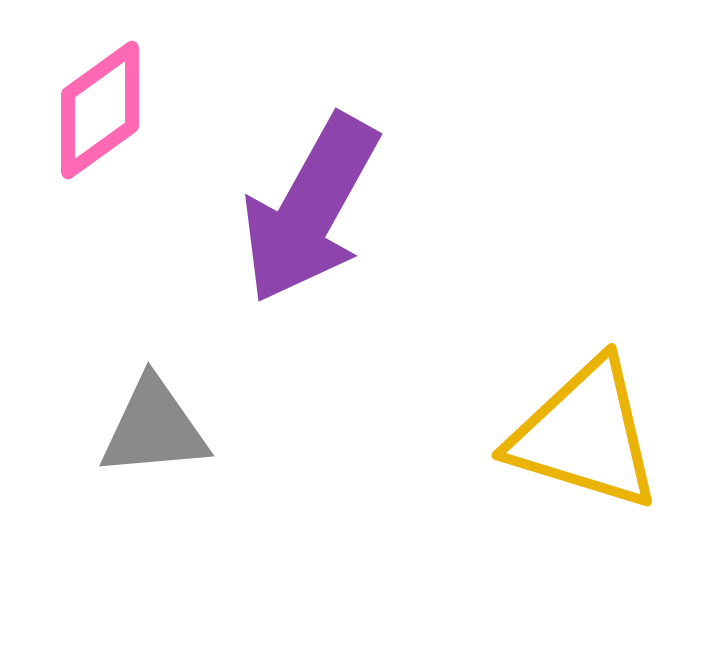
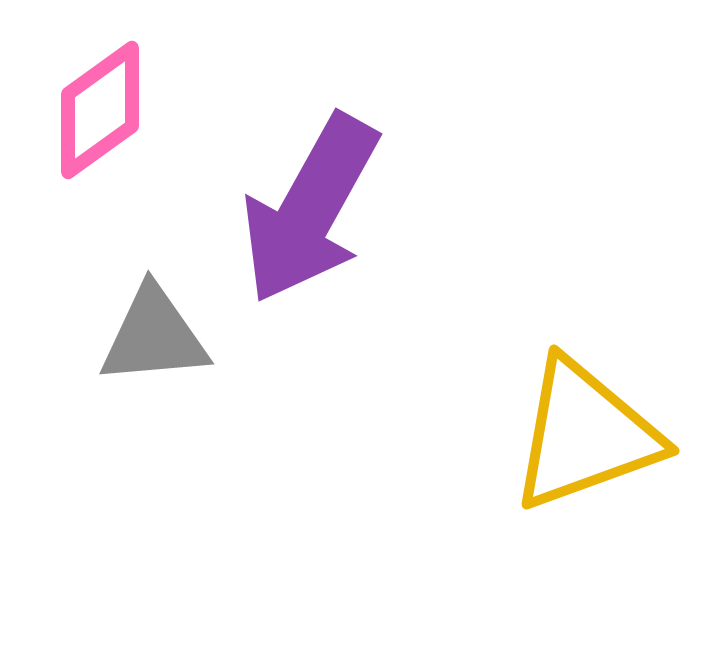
gray triangle: moved 92 px up
yellow triangle: rotated 37 degrees counterclockwise
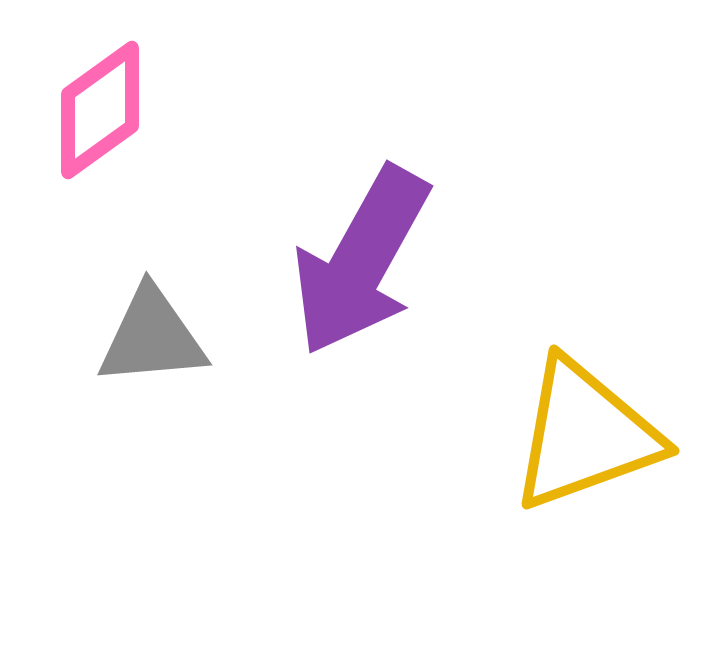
purple arrow: moved 51 px right, 52 px down
gray triangle: moved 2 px left, 1 px down
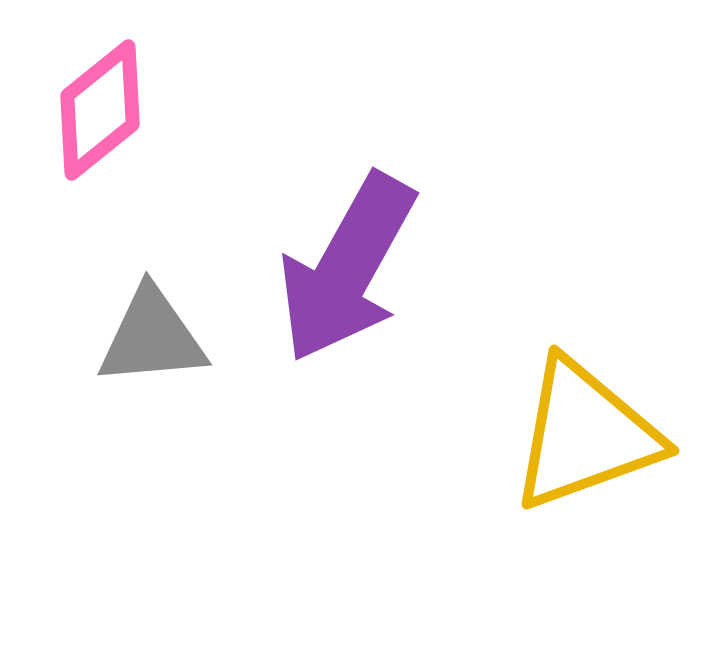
pink diamond: rotated 3 degrees counterclockwise
purple arrow: moved 14 px left, 7 px down
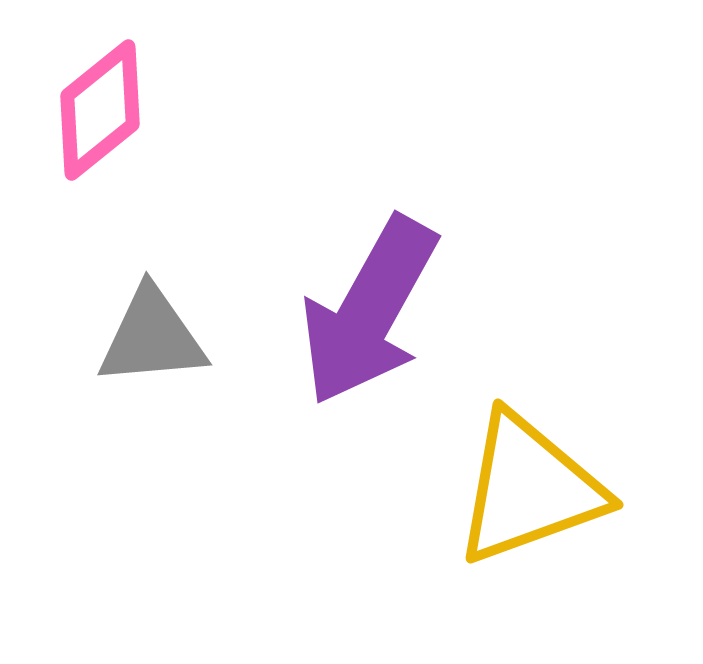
purple arrow: moved 22 px right, 43 px down
yellow triangle: moved 56 px left, 54 px down
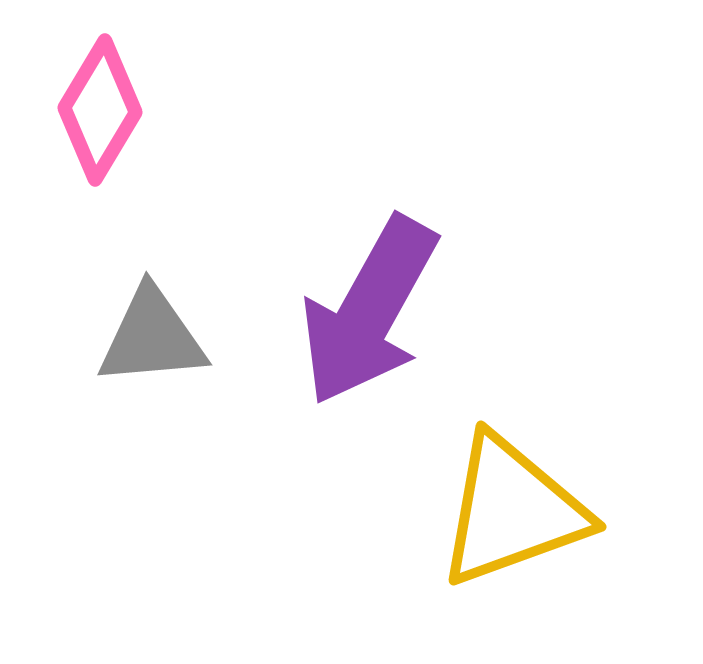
pink diamond: rotated 20 degrees counterclockwise
yellow triangle: moved 17 px left, 22 px down
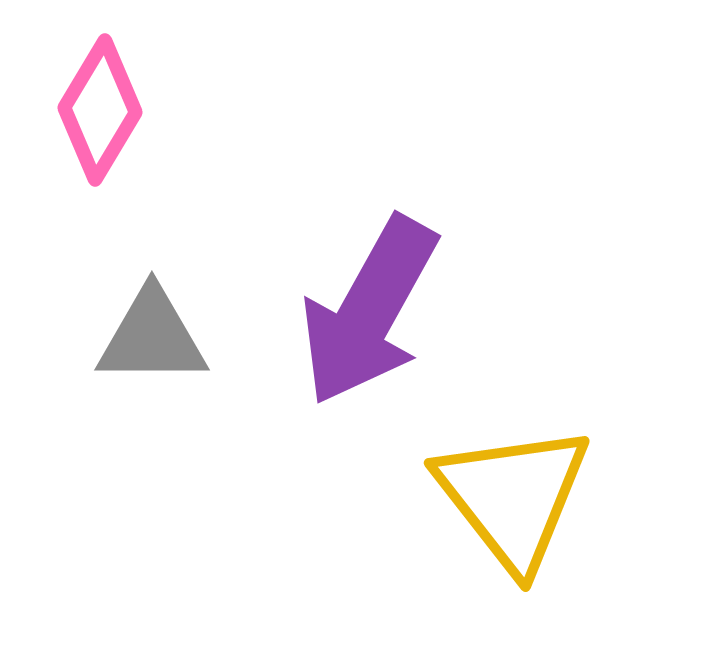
gray triangle: rotated 5 degrees clockwise
yellow triangle: moved 1 px right, 14 px up; rotated 48 degrees counterclockwise
